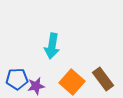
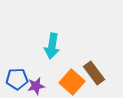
brown rectangle: moved 9 px left, 6 px up
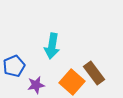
blue pentagon: moved 3 px left, 13 px up; rotated 20 degrees counterclockwise
purple star: moved 1 px up
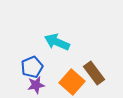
cyan arrow: moved 5 px right, 4 px up; rotated 105 degrees clockwise
blue pentagon: moved 18 px right, 1 px down
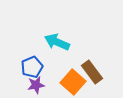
brown rectangle: moved 2 px left, 1 px up
orange square: moved 1 px right
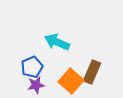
brown rectangle: rotated 60 degrees clockwise
orange square: moved 2 px left, 1 px up
